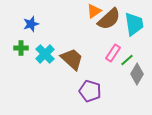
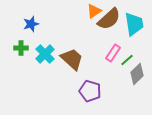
gray diamond: rotated 15 degrees clockwise
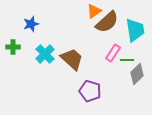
brown semicircle: moved 2 px left, 3 px down
cyan trapezoid: moved 1 px right, 6 px down
green cross: moved 8 px left, 1 px up
green line: rotated 40 degrees clockwise
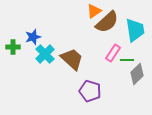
blue star: moved 2 px right, 13 px down
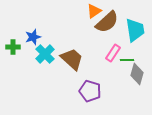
gray diamond: rotated 30 degrees counterclockwise
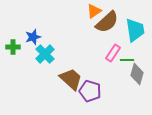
brown trapezoid: moved 1 px left, 20 px down
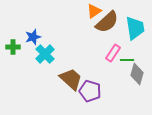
cyan trapezoid: moved 2 px up
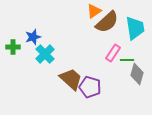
purple pentagon: moved 4 px up
